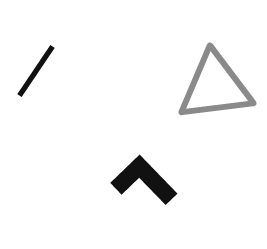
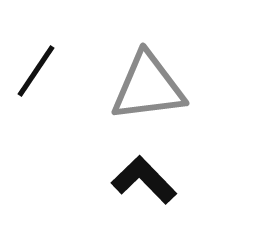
gray triangle: moved 67 px left
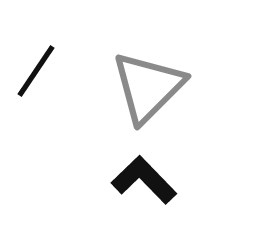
gray triangle: rotated 38 degrees counterclockwise
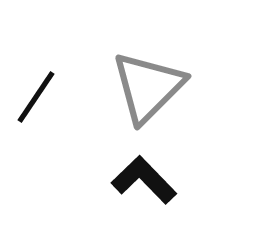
black line: moved 26 px down
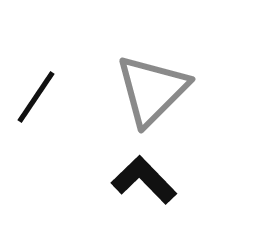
gray triangle: moved 4 px right, 3 px down
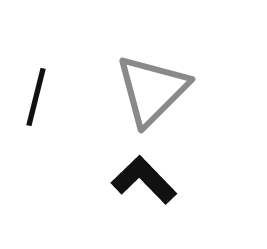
black line: rotated 20 degrees counterclockwise
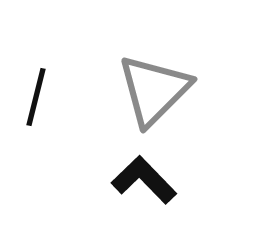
gray triangle: moved 2 px right
